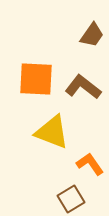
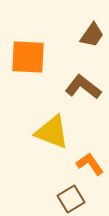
orange square: moved 8 px left, 22 px up
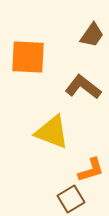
orange L-shape: moved 1 px right, 6 px down; rotated 108 degrees clockwise
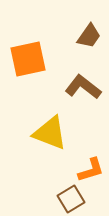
brown trapezoid: moved 3 px left, 1 px down
orange square: moved 2 px down; rotated 15 degrees counterclockwise
yellow triangle: moved 2 px left, 1 px down
